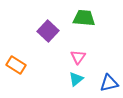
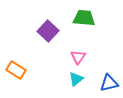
orange rectangle: moved 5 px down
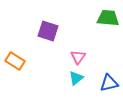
green trapezoid: moved 24 px right
purple square: rotated 25 degrees counterclockwise
orange rectangle: moved 1 px left, 9 px up
cyan triangle: moved 1 px up
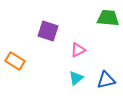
pink triangle: moved 7 px up; rotated 28 degrees clockwise
blue triangle: moved 3 px left, 3 px up
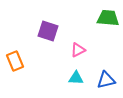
orange rectangle: rotated 36 degrees clockwise
cyan triangle: rotated 42 degrees clockwise
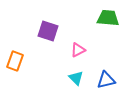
orange rectangle: rotated 42 degrees clockwise
cyan triangle: rotated 42 degrees clockwise
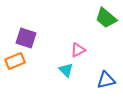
green trapezoid: moved 2 px left; rotated 145 degrees counterclockwise
purple square: moved 22 px left, 7 px down
orange rectangle: rotated 48 degrees clockwise
cyan triangle: moved 10 px left, 8 px up
